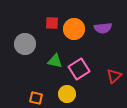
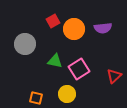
red square: moved 1 px right, 2 px up; rotated 32 degrees counterclockwise
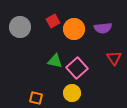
gray circle: moved 5 px left, 17 px up
pink square: moved 2 px left, 1 px up; rotated 10 degrees counterclockwise
red triangle: moved 18 px up; rotated 21 degrees counterclockwise
yellow circle: moved 5 px right, 1 px up
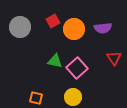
yellow circle: moved 1 px right, 4 px down
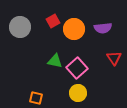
yellow circle: moved 5 px right, 4 px up
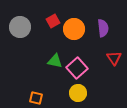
purple semicircle: rotated 90 degrees counterclockwise
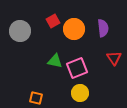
gray circle: moved 4 px down
pink square: rotated 20 degrees clockwise
yellow circle: moved 2 px right
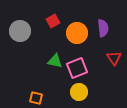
orange circle: moved 3 px right, 4 px down
yellow circle: moved 1 px left, 1 px up
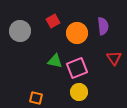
purple semicircle: moved 2 px up
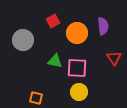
gray circle: moved 3 px right, 9 px down
pink square: rotated 25 degrees clockwise
